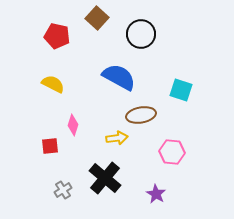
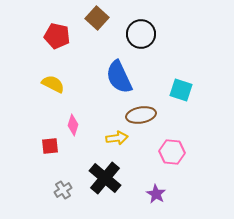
blue semicircle: rotated 144 degrees counterclockwise
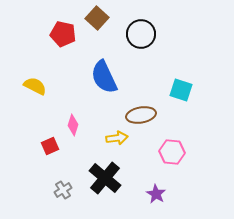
red pentagon: moved 6 px right, 2 px up
blue semicircle: moved 15 px left
yellow semicircle: moved 18 px left, 2 px down
red square: rotated 18 degrees counterclockwise
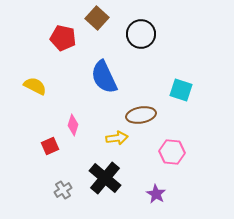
red pentagon: moved 4 px down
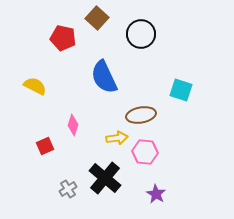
red square: moved 5 px left
pink hexagon: moved 27 px left
gray cross: moved 5 px right, 1 px up
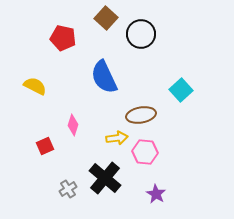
brown square: moved 9 px right
cyan square: rotated 30 degrees clockwise
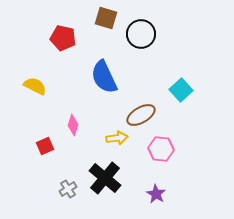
brown square: rotated 25 degrees counterclockwise
brown ellipse: rotated 20 degrees counterclockwise
pink hexagon: moved 16 px right, 3 px up
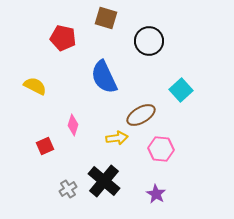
black circle: moved 8 px right, 7 px down
black cross: moved 1 px left, 3 px down
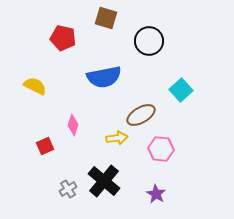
blue semicircle: rotated 76 degrees counterclockwise
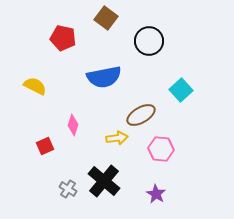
brown square: rotated 20 degrees clockwise
gray cross: rotated 24 degrees counterclockwise
